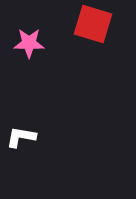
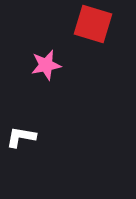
pink star: moved 17 px right, 22 px down; rotated 12 degrees counterclockwise
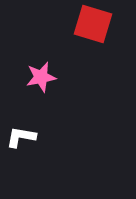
pink star: moved 5 px left, 12 px down
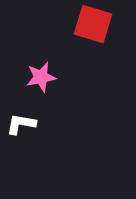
white L-shape: moved 13 px up
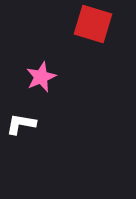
pink star: rotated 12 degrees counterclockwise
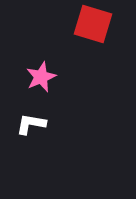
white L-shape: moved 10 px right
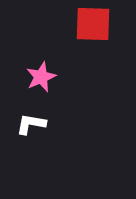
red square: rotated 15 degrees counterclockwise
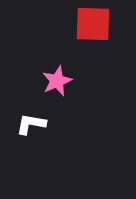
pink star: moved 16 px right, 4 px down
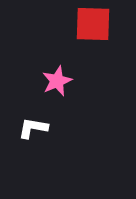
white L-shape: moved 2 px right, 4 px down
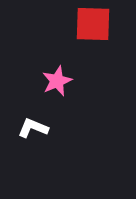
white L-shape: rotated 12 degrees clockwise
